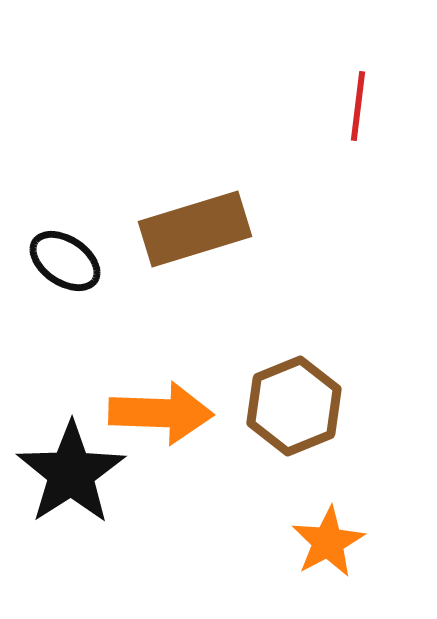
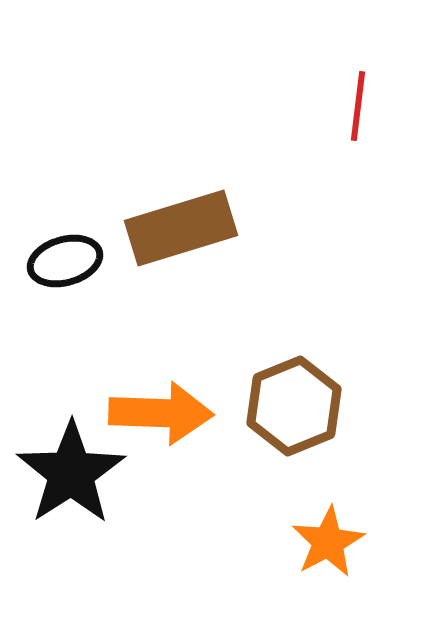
brown rectangle: moved 14 px left, 1 px up
black ellipse: rotated 50 degrees counterclockwise
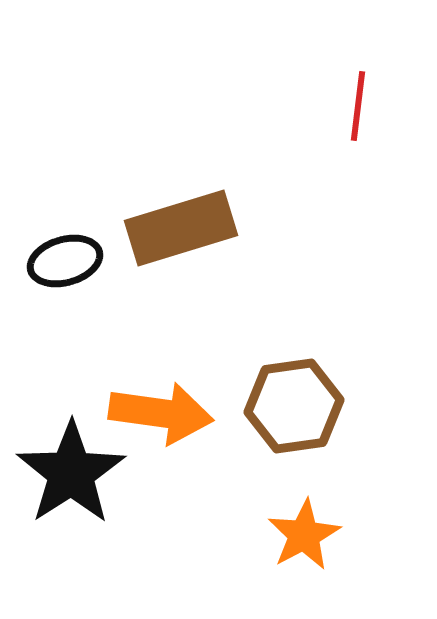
brown hexagon: rotated 14 degrees clockwise
orange arrow: rotated 6 degrees clockwise
orange star: moved 24 px left, 7 px up
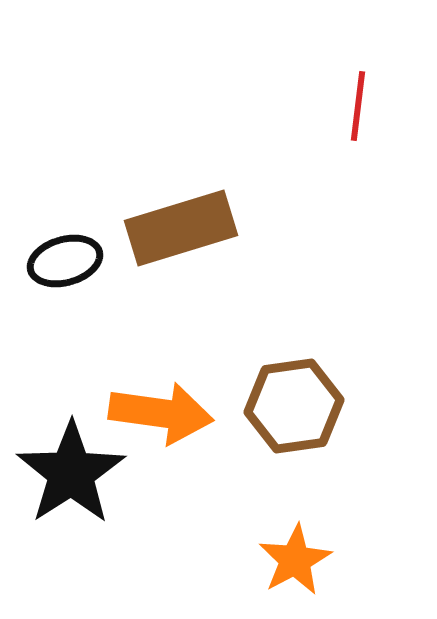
orange star: moved 9 px left, 25 px down
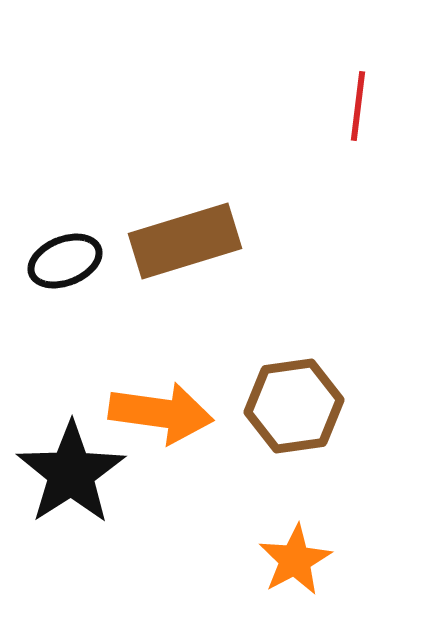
brown rectangle: moved 4 px right, 13 px down
black ellipse: rotated 6 degrees counterclockwise
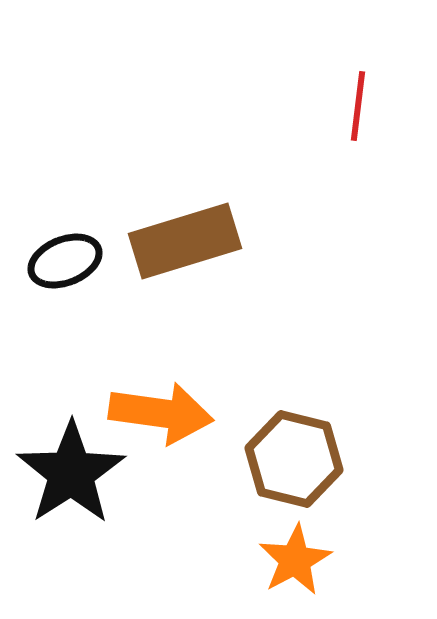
brown hexagon: moved 53 px down; rotated 22 degrees clockwise
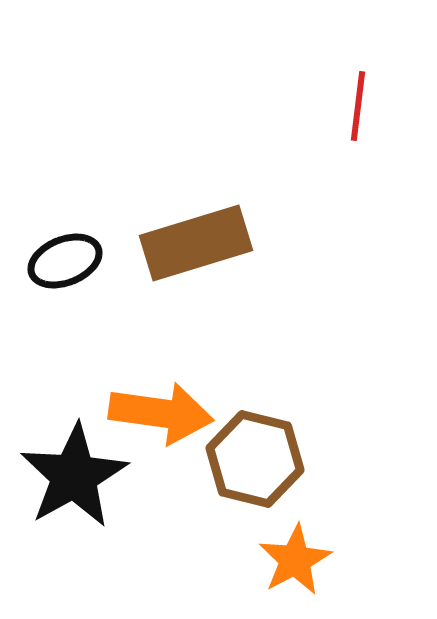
brown rectangle: moved 11 px right, 2 px down
brown hexagon: moved 39 px left
black star: moved 3 px right, 3 px down; rotated 4 degrees clockwise
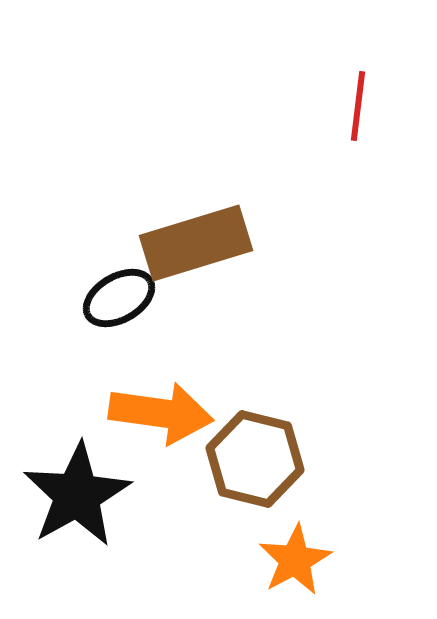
black ellipse: moved 54 px right, 37 px down; rotated 8 degrees counterclockwise
black star: moved 3 px right, 19 px down
